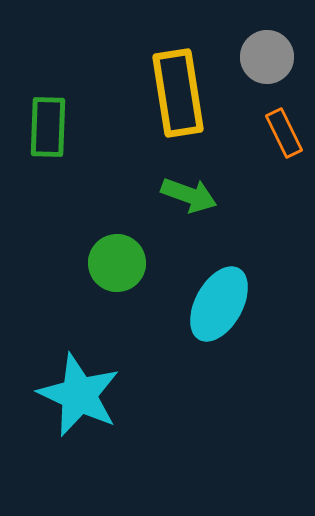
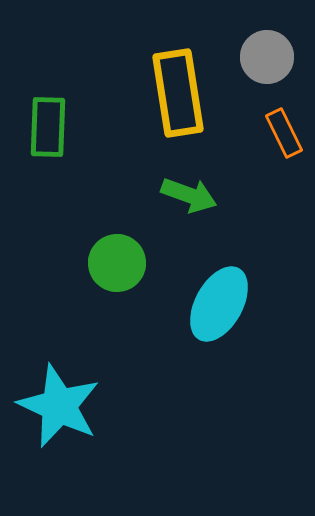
cyan star: moved 20 px left, 11 px down
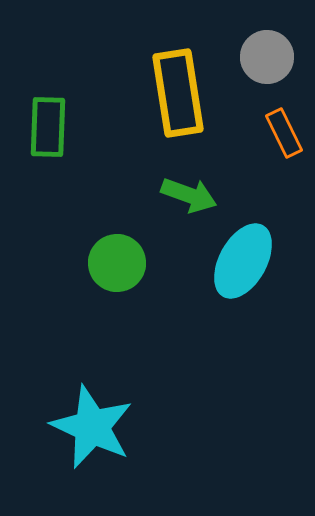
cyan ellipse: moved 24 px right, 43 px up
cyan star: moved 33 px right, 21 px down
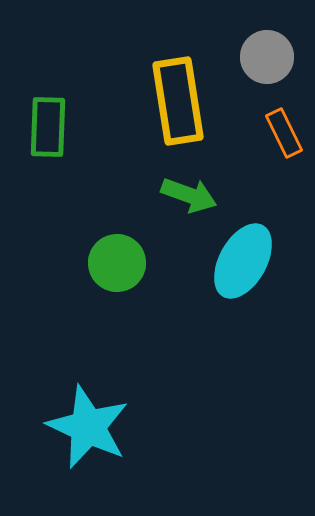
yellow rectangle: moved 8 px down
cyan star: moved 4 px left
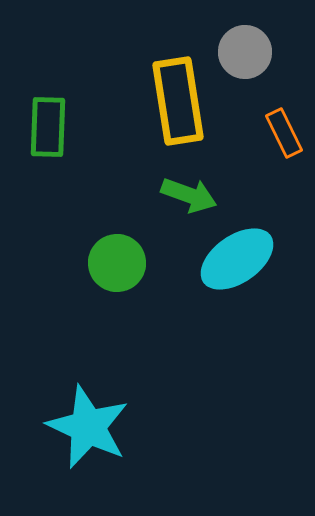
gray circle: moved 22 px left, 5 px up
cyan ellipse: moved 6 px left, 2 px up; rotated 26 degrees clockwise
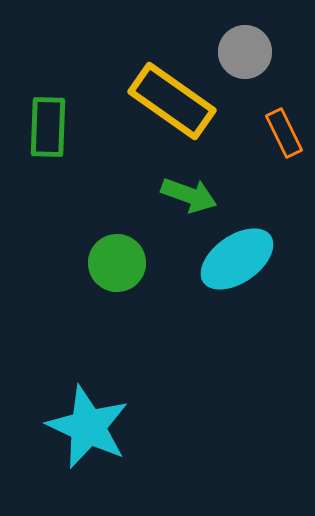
yellow rectangle: moved 6 px left; rotated 46 degrees counterclockwise
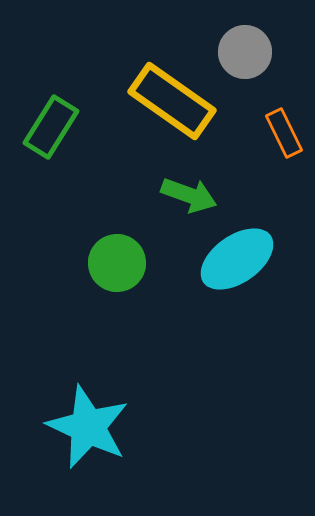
green rectangle: moved 3 px right; rotated 30 degrees clockwise
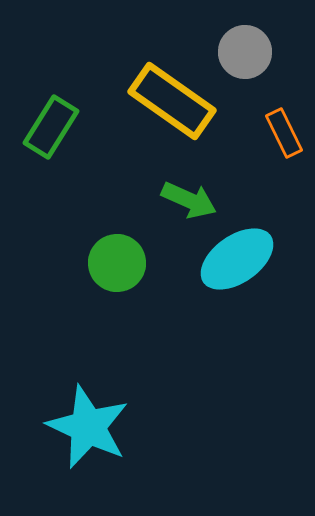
green arrow: moved 5 px down; rotated 4 degrees clockwise
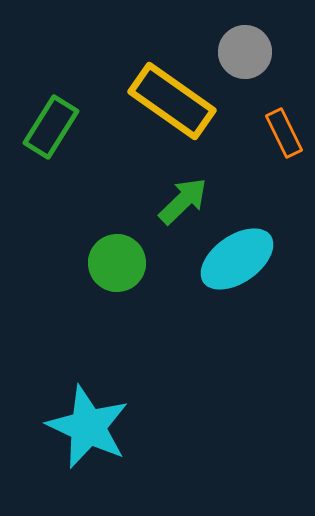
green arrow: moved 6 px left, 1 px down; rotated 68 degrees counterclockwise
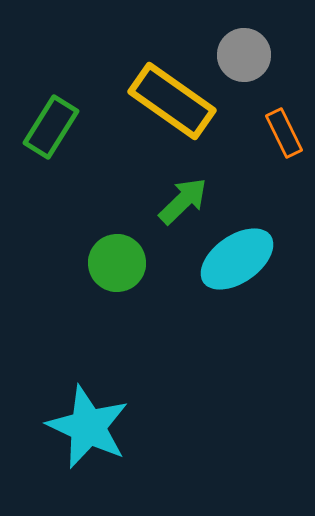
gray circle: moved 1 px left, 3 px down
